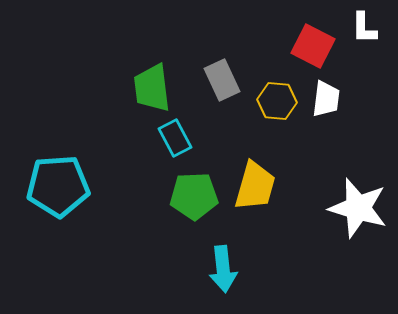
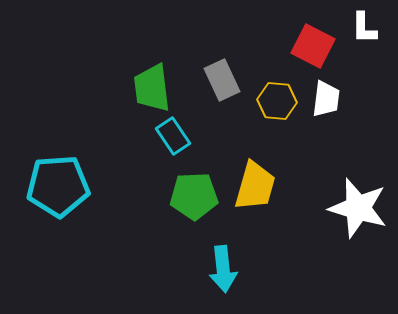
cyan rectangle: moved 2 px left, 2 px up; rotated 6 degrees counterclockwise
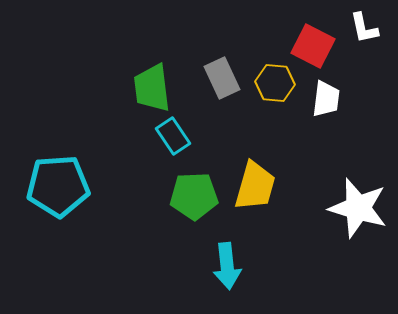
white L-shape: rotated 12 degrees counterclockwise
gray rectangle: moved 2 px up
yellow hexagon: moved 2 px left, 18 px up
cyan arrow: moved 4 px right, 3 px up
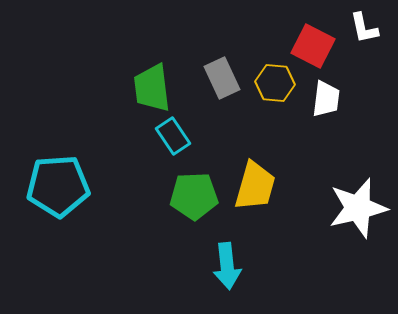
white star: rotated 30 degrees counterclockwise
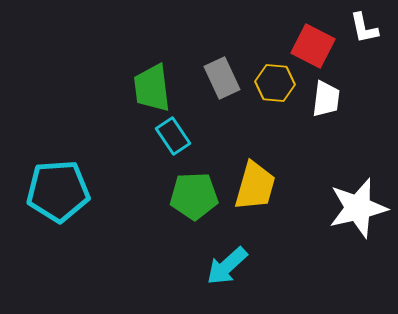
cyan pentagon: moved 5 px down
cyan arrow: rotated 54 degrees clockwise
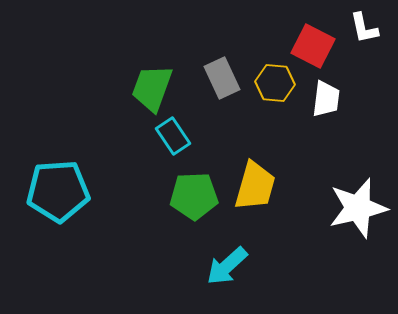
green trapezoid: rotated 27 degrees clockwise
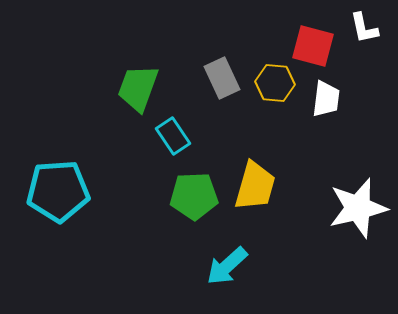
red square: rotated 12 degrees counterclockwise
green trapezoid: moved 14 px left
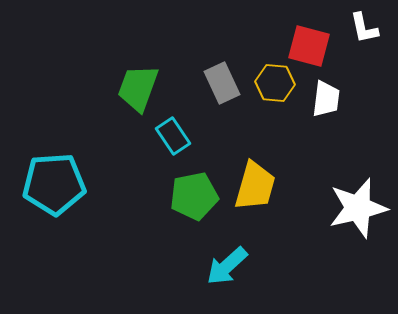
red square: moved 4 px left
gray rectangle: moved 5 px down
cyan pentagon: moved 4 px left, 7 px up
green pentagon: rotated 9 degrees counterclockwise
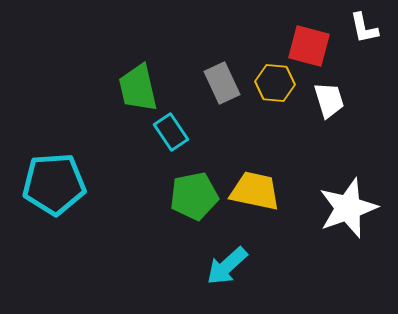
green trapezoid: rotated 33 degrees counterclockwise
white trapezoid: moved 3 px right, 1 px down; rotated 24 degrees counterclockwise
cyan rectangle: moved 2 px left, 4 px up
yellow trapezoid: moved 5 px down; rotated 94 degrees counterclockwise
white star: moved 10 px left; rotated 6 degrees counterclockwise
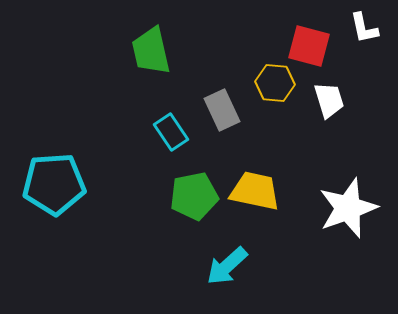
gray rectangle: moved 27 px down
green trapezoid: moved 13 px right, 37 px up
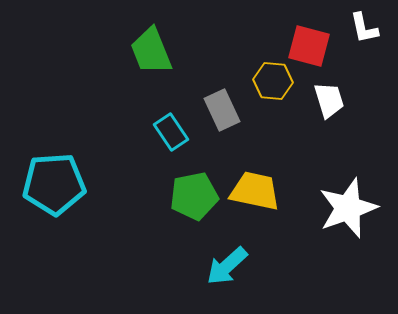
green trapezoid: rotated 9 degrees counterclockwise
yellow hexagon: moved 2 px left, 2 px up
